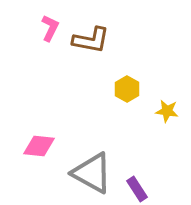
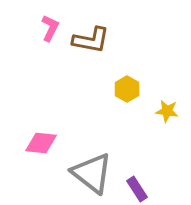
pink diamond: moved 2 px right, 3 px up
gray triangle: rotated 9 degrees clockwise
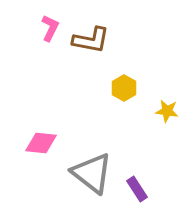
yellow hexagon: moved 3 px left, 1 px up
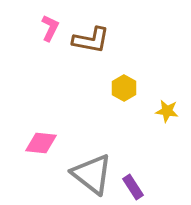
gray triangle: moved 1 px down
purple rectangle: moved 4 px left, 2 px up
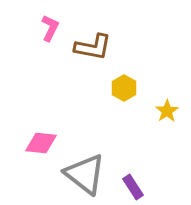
brown L-shape: moved 2 px right, 7 px down
yellow star: rotated 30 degrees clockwise
gray triangle: moved 7 px left
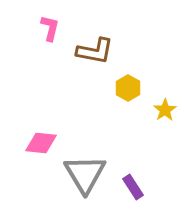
pink L-shape: rotated 12 degrees counterclockwise
brown L-shape: moved 2 px right, 4 px down
yellow hexagon: moved 4 px right
yellow star: moved 2 px left, 1 px up
gray triangle: rotated 21 degrees clockwise
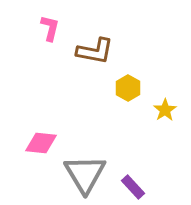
purple rectangle: rotated 10 degrees counterclockwise
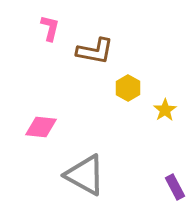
pink diamond: moved 16 px up
gray triangle: moved 1 px down; rotated 30 degrees counterclockwise
purple rectangle: moved 42 px right; rotated 15 degrees clockwise
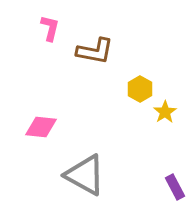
yellow hexagon: moved 12 px right, 1 px down
yellow star: moved 2 px down
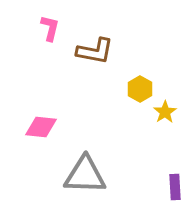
gray triangle: rotated 27 degrees counterclockwise
purple rectangle: rotated 25 degrees clockwise
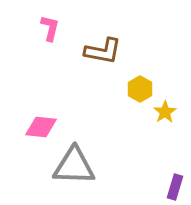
brown L-shape: moved 8 px right
gray triangle: moved 11 px left, 9 px up
purple rectangle: rotated 20 degrees clockwise
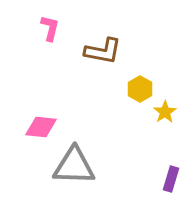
purple rectangle: moved 4 px left, 8 px up
